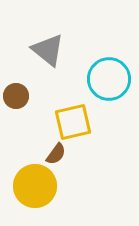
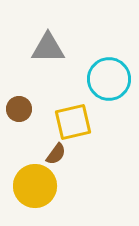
gray triangle: moved 2 px up; rotated 39 degrees counterclockwise
brown circle: moved 3 px right, 13 px down
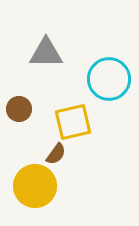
gray triangle: moved 2 px left, 5 px down
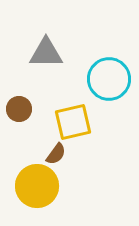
yellow circle: moved 2 px right
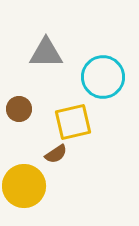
cyan circle: moved 6 px left, 2 px up
brown semicircle: rotated 20 degrees clockwise
yellow circle: moved 13 px left
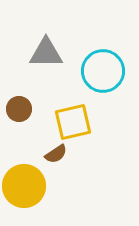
cyan circle: moved 6 px up
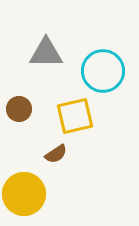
yellow square: moved 2 px right, 6 px up
yellow circle: moved 8 px down
